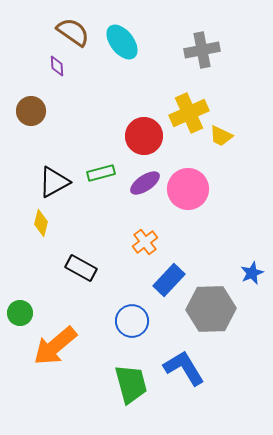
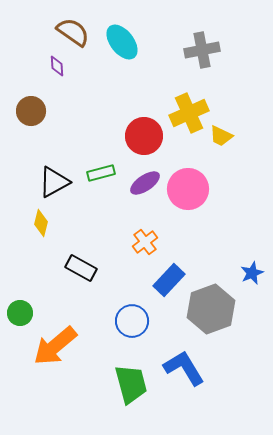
gray hexagon: rotated 18 degrees counterclockwise
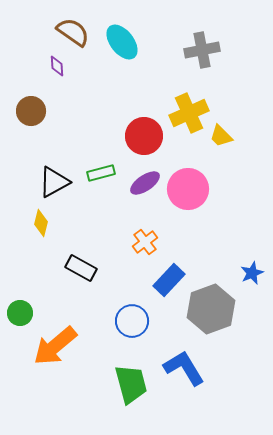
yellow trapezoid: rotated 20 degrees clockwise
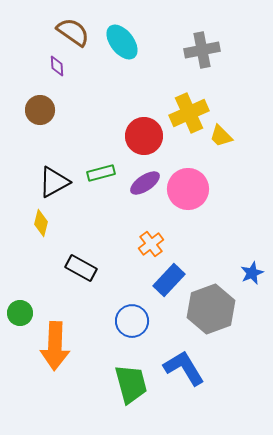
brown circle: moved 9 px right, 1 px up
orange cross: moved 6 px right, 2 px down
orange arrow: rotated 48 degrees counterclockwise
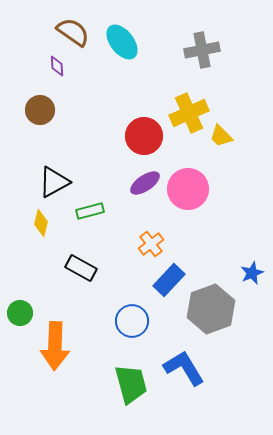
green rectangle: moved 11 px left, 38 px down
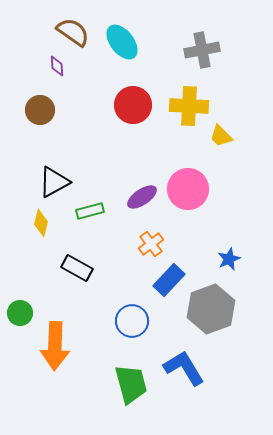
yellow cross: moved 7 px up; rotated 27 degrees clockwise
red circle: moved 11 px left, 31 px up
purple ellipse: moved 3 px left, 14 px down
black rectangle: moved 4 px left
blue star: moved 23 px left, 14 px up
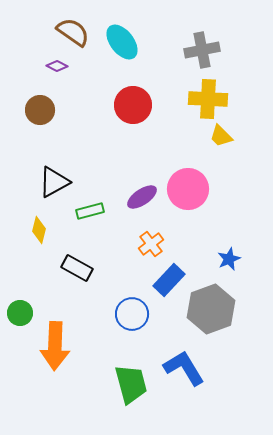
purple diamond: rotated 60 degrees counterclockwise
yellow cross: moved 19 px right, 7 px up
yellow diamond: moved 2 px left, 7 px down
blue circle: moved 7 px up
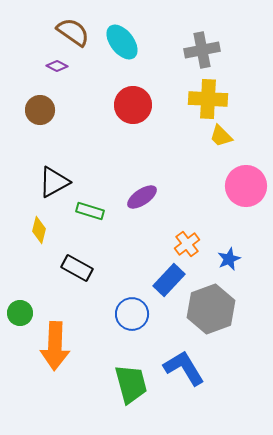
pink circle: moved 58 px right, 3 px up
green rectangle: rotated 32 degrees clockwise
orange cross: moved 36 px right
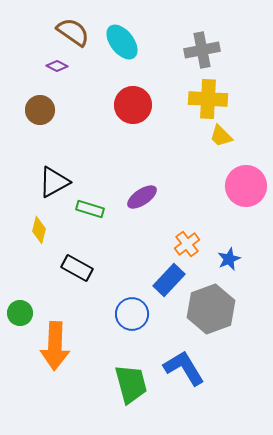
green rectangle: moved 2 px up
